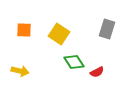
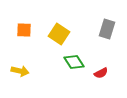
red semicircle: moved 4 px right, 1 px down
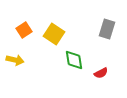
orange square: rotated 35 degrees counterclockwise
yellow square: moved 5 px left
green diamond: moved 2 px up; rotated 25 degrees clockwise
yellow arrow: moved 5 px left, 11 px up
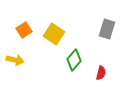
green diamond: rotated 50 degrees clockwise
red semicircle: rotated 48 degrees counterclockwise
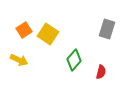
yellow square: moved 6 px left
yellow arrow: moved 4 px right; rotated 12 degrees clockwise
red semicircle: moved 1 px up
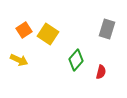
green diamond: moved 2 px right
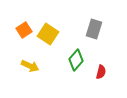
gray rectangle: moved 13 px left
yellow arrow: moved 11 px right, 6 px down
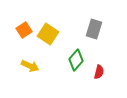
red semicircle: moved 2 px left
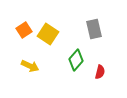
gray rectangle: rotated 30 degrees counterclockwise
red semicircle: moved 1 px right
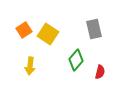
yellow arrow: rotated 72 degrees clockwise
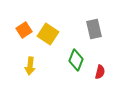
green diamond: rotated 20 degrees counterclockwise
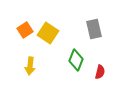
orange square: moved 1 px right
yellow square: moved 1 px up
